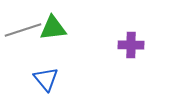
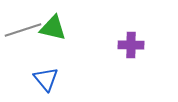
green triangle: rotated 20 degrees clockwise
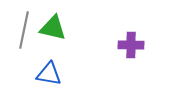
gray line: moved 1 px right; rotated 60 degrees counterclockwise
blue triangle: moved 3 px right, 5 px up; rotated 40 degrees counterclockwise
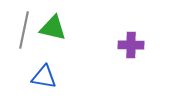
blue triangle: moved 5 px left, 3 px down
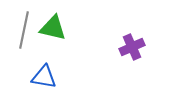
purple cross: moved 1 px right, 2 px down; rotated 25 degrees counterclockwise
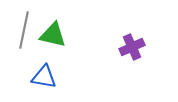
green triangle: moved 7 px down
